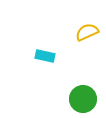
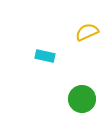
green circle: moved 1 px left
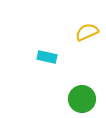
cyan rectangle: moved 2 px right, 1 px down
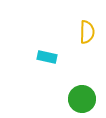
yellow semicircle: rotated 115 degrees clockwise
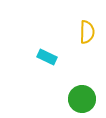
cyan rectangle: rotated 12 degrees clockwise
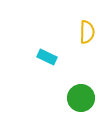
green circle: moved 1 px left, 1 px up
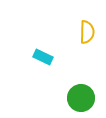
cyan rectangle: moved 4 px left
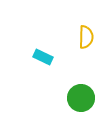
yellow semicircle: moved 1 px left, 5 px down
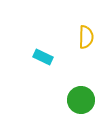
green circle: moved 2 px down
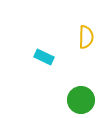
cyan rectangle: moved 1 px right
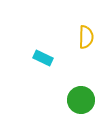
cyan rectangle: moved 1 px left, 1 px down
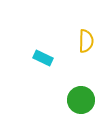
yellow semicircle: moved 4 px down
